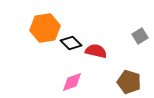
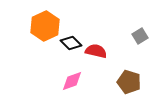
orange hexagon: moved 2 px up; rotated 16 degrees counterclockwise
pink diamond: moved 1 px up
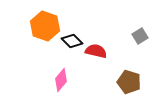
orange hexagon: rotated 16 degrees counterclockwise
black diamond: moved 1 px right, 2 px up
pink diamond: moved 11 px left, 1 px up; rotated 30 degrees counterclockwise
